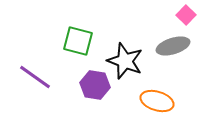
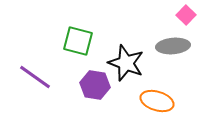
gray ellipse: rotated 12 degrees clockwise
black star: moved 1 px right, 2 px down
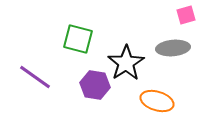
pink square: rotated 30 degrees clockwise
green square: moved 2 px up
gray ellipse: moved 2 px down
black star: rotated 18 degrees clockwise
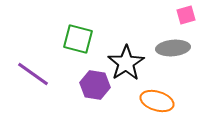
purple line: moved 2 px left, 3 px up
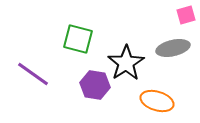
gray ellipse: rotated 8 degrees counterclockwise
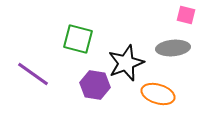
pink square: rotated 30 degrees clockwise
gray ellipse: rotated 8 degrees clockwise
black star: rotated 12 degrees clockwise
orange ellipse: moved 1 px right, 7 px up
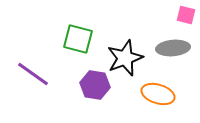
black star: moved 1 px left, 5 px up
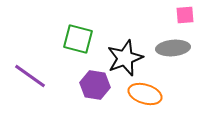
pink square: moved 1 px left; rotated 18 degrees counterclockwise
purple line: moved 3 px left, 2 px down
orange ellipse: moved 13 px left
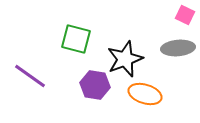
pink square: rotated 30 degrees clockwise
green square: moved 2 px left
gray ellipse: moved 5 px right
black star: moved 1 px down
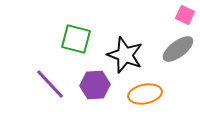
gray ellipse: moved 1 px down; rotated 32 degrees counterclockwise
black star: moved 4 px up; rotated 30 degrees counterclockwise
purple line: moved 20 px right, 8 px down; rotated 12 degrees clockwise
purple hexagon: rotated 12 degrees counterclockwise
orange ellipse: rotated 28 degrees counterclockwise
